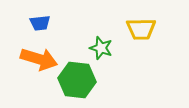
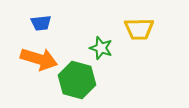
blue trapezoid: moved 1 px right
yellow trapezoid: moved 2 px left
green hexagon: rotated 9 degrees clockwise
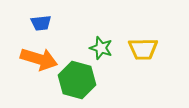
yellow trapezoid: moved 4 px right, 20 px down
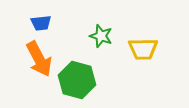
green star: moved 12 px up
orange arrow: rotated 45 degrees clockwise
